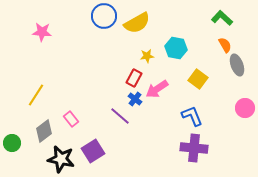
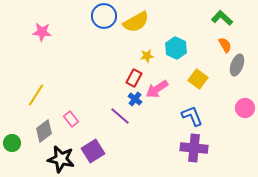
yellow semicircle: moved 1 px left, 1 px up
cyan hexagon: rotated 15 degrees clockwise
gray ellipse: rotated 40 degrees clockwise
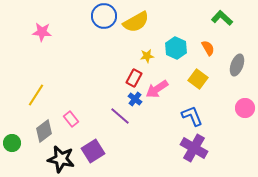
orange semicircle: moved 17 px left, 3 px down
purple cross: rotated 24 degrees clockwise
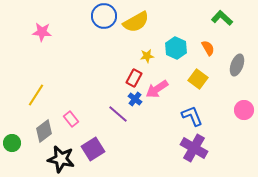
pink circle: moved 1 px left, 2 px down
purple line: moved 2 px left, 2 px up
purple square: moved 2 px up
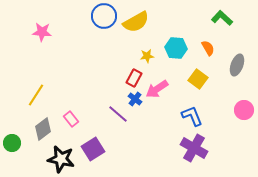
cyan hexagon: rotated 20 degrees counterclockwise
gray diamond: moved 1 px left, 2 px up
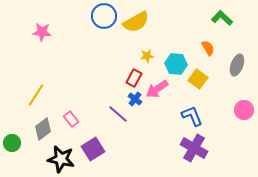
cyan hexagon: moved 16 px down
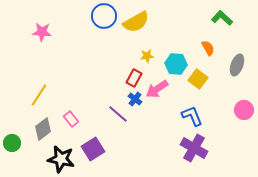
yellow line: moved 3 px right
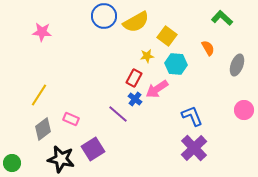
yellow square: moved 31 px left, 43 px up
pink rectangle: rotated 28 degrees counterclockwise
green circle: moved 20 px down
purple cross: rotated 16 degrees clockwise
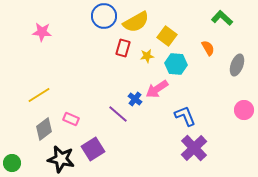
red rectangle: moved 11 px left, 30 px up; rotated 12 degrees counterclockwise
yellow line: rotated 25 degrees clockwise
blue L-shape: moved 7 px left
gray diamond: moved 1 px right
